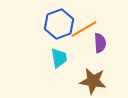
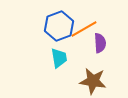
blue hexagon: moved 2 px down
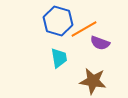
blue hexagon: moved 1 px left, 5 px up; rotated 24 degrees counterclockwise
purple semicircle: rotated 114 degrees clockwise
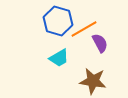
purple semicircle: rotated 138 degrees counterclockwise
cyan trapezoid: rotated 70 degrees clockwise
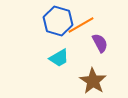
orange line: moved 3 px left, 4 px up
brown star: rotated 24 degrees clockwise
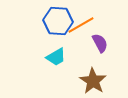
blue hexagon: rotated 12 degrees counterclockwise
cyan trapezoid: moved 3 px left, 1 px up
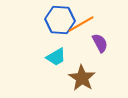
blue hexagon: moved 2 px right, 1 px up
orange line: moved 1 px up
brown star: moved 11 px left, 3 px up
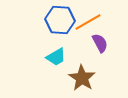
orange line: moved 7 px right, 2 px up
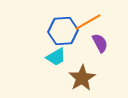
blue hexagon: moved 3 px right, 11 px down; rotated 8 degrees counterclockwise
brown star: rotated 8 degrees clockwise
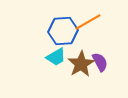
purple semicircle: moved 19 px down
brown star: moved 1 px left, 14 px up
